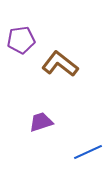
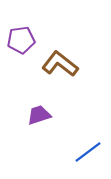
purple trapezoid: moved 2 px left, 7 px up
blue line: rotated 12 degrees counterclockwise
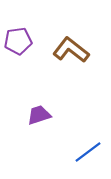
purple pentagon: moved 3 px left, 1 px down
brown L-shape: moved 11 px right, 14 px up
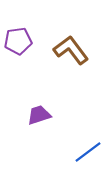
brown L-shape: rotated 15 degrees clockwise
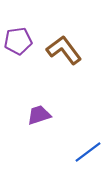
brown L-shape: moved 7 px left
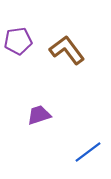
brown L-shape: moved 3 px right
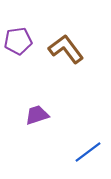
brown L-shape: moved 1 px left, 1 px up
purple trapezoid: moved 2 px left
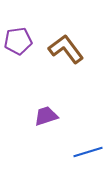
purple trapezoid: moved 9 px right, 1 px down
blue line: rotated 20 degrees clockwise
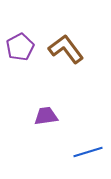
purple pentagon: moved 2 px right, 6 px down; rotated 20 degrees counterclockwise
purple trapezoid: rotated 10 degrees clockwise
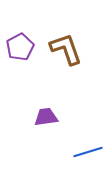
brown L-shape: rotated 18 degrees clockwise
purple trapezoid: moved 1 px down
